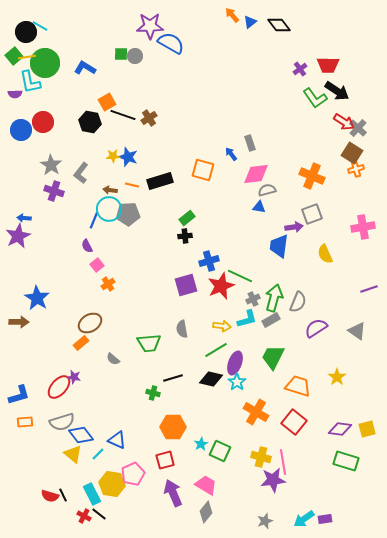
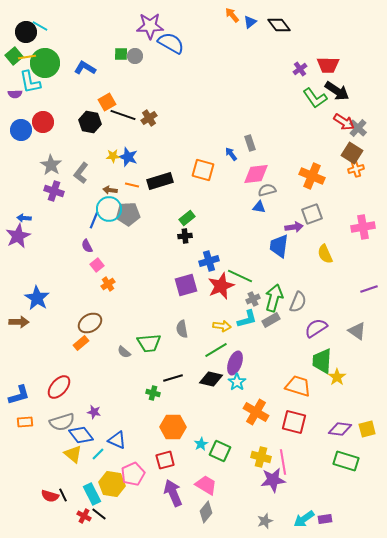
green trapezoid at (273, 357): moved 49 px right, 4 px down; rotated 24 degrees counterclockwise
gray semicircle at (113, 359): moved 11 px right, 7 px up
purple star at (74, 377): moved 20 px right, 35 px down
red square at (294, 422): rotated 25 degrees counterclockwise
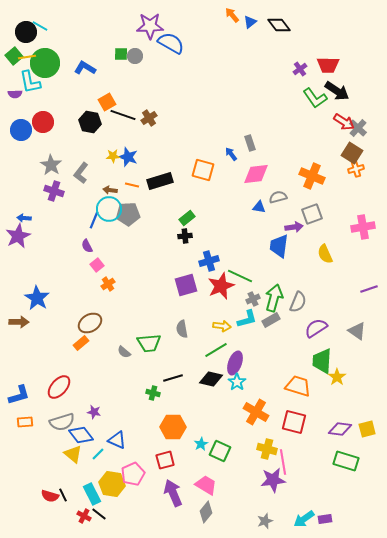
gray semicircle at (267, 190): moved 11 px right, 7 px down
yellow cross at (261, 457): moved 6 px right, 8 px up
